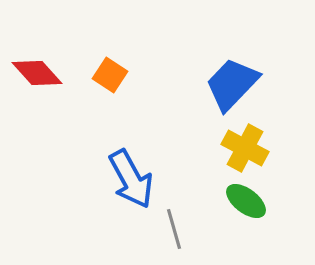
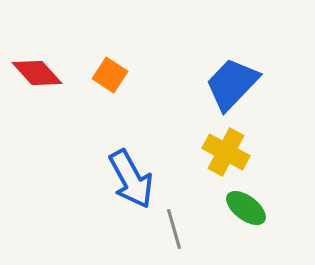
yellow cross: moved 19 px left, 4 px down
green ellipse: moved 7 px down
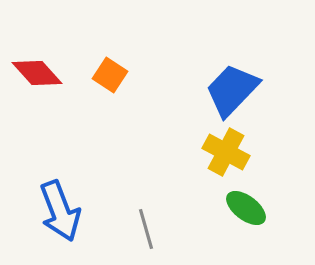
blue trapezoid: moved 6 px down
blue arrow: moved 71 px left, 32 px down; rotated 8 degrees clockwise
gray line: moved 28 px left
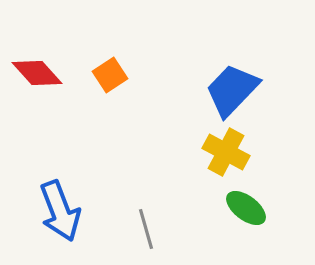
orange square: rotated 24 degrees clockwise
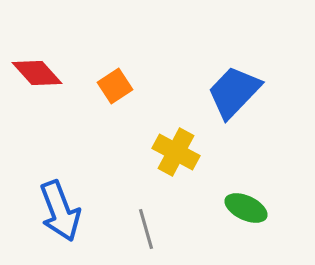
orange square: moved 5 px right, 11 px down
blue trapezoid: moved 2 px right, 2 px down
yellow cross: moved 50 px left
green ellipse: rotated 12 degrees counterclockwise
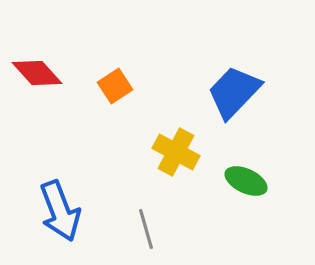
green ellipse: moved 27 px up
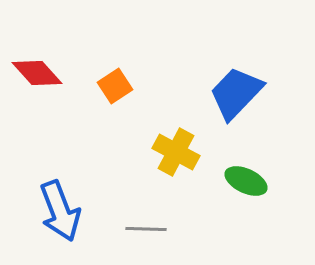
blue trapezoid: moved 2 px right, 1 px down
gray line: rotated 72 degrees counterclockwise
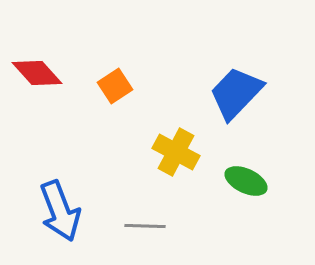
gray line: moved 1 px left, 3 px up
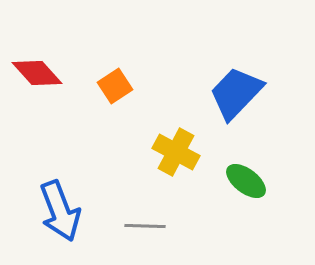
green ellipse: rotated 12 degrees clockwise
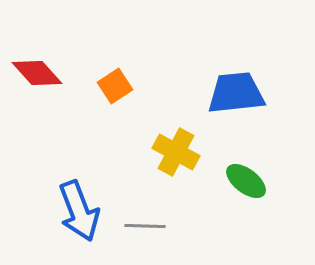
blue trapezoid: rotated 40 degrees clockwise
blue arrow: moved 19 px right
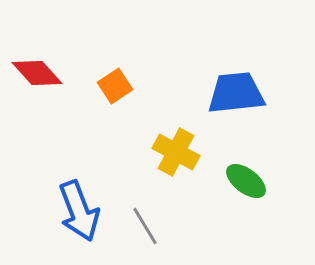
gray line: rotated 57 degrees clockwise
